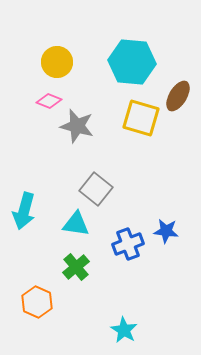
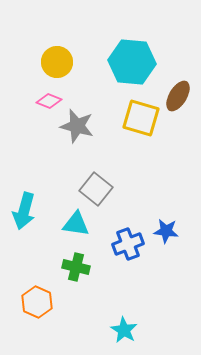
green cross: rotated 36 degrees counterclockwise
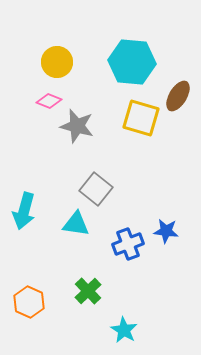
green cross: moved 12 px right, 24 px down; rotated 32 degrees clockwise
orange hexagon: moved 8 px left
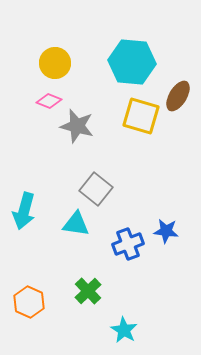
yellow circle: moved 2 px left, 1 px down
yellow square: moved 2 px up
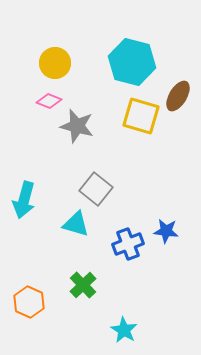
cyan hexagon: rotated 9 degrees clockwise
cyan arrow: moved 11 px up
cyan triangle: rotated 8 degrees clockwise
green cross: moved 5 px left, 6 px up
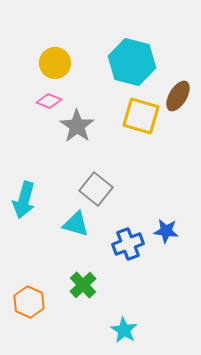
gray star: rotated 20 degrees clockwise
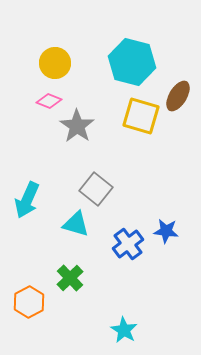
cyan arrow: moved 3 px right; rotated 9 degrees clockwise
blue cross: rotated 16 degrees counterclockwise
green cross: moved 13 px left, 7 px up
orange hexagon: rotated 8 degrees clockwise
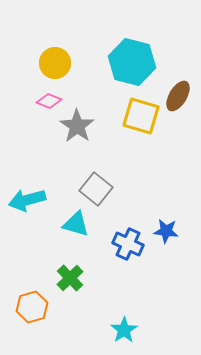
cyan arrow: rotated 51 degrees clockwise
blue cross: rotated 28 degrees counterclockwise
orange hexagon: moved 3 px right, 5 px down; rotated 12 degrees clockwise
cyan star: rotated 8 degrees clockwise
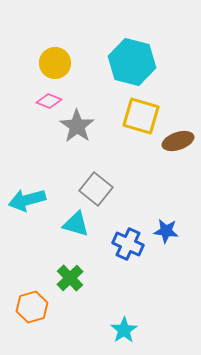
brown ellipse: moved 45 px down; rotated 40 degrees clockwise
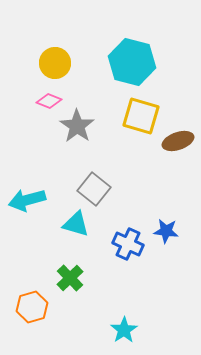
gray square: moved 2 px left
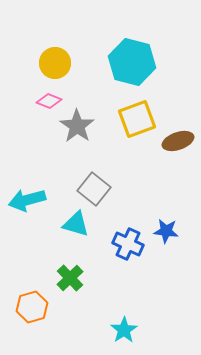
yellow square: moved 4 px left, 3 px down; rotated 36 degrees counterclockwise
